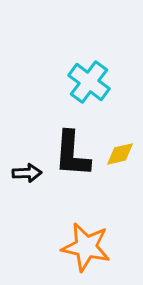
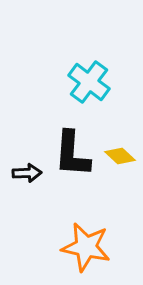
yellow diamond: moved 2 px down; rotated 56 degrees clockwise
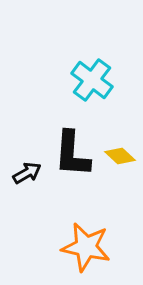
cyan cross: moved 3 px right, 2 px up
black arrow: rotated 28 degrees counterclockwise
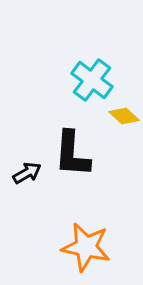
yellow diamond: moved 4 px right, 40 px up
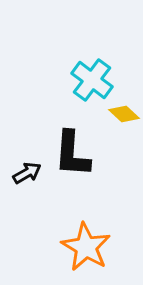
yellow diamond: moved 2 px up
orange star: rotated 18 degrees clockwise
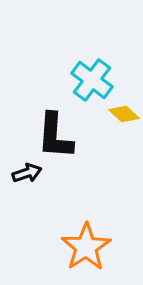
black L-shape: moved 17 px left, 18 px up
black arrow: rotated 12 degrees clockwise
orange star: rotated 9 degrees clockwise
